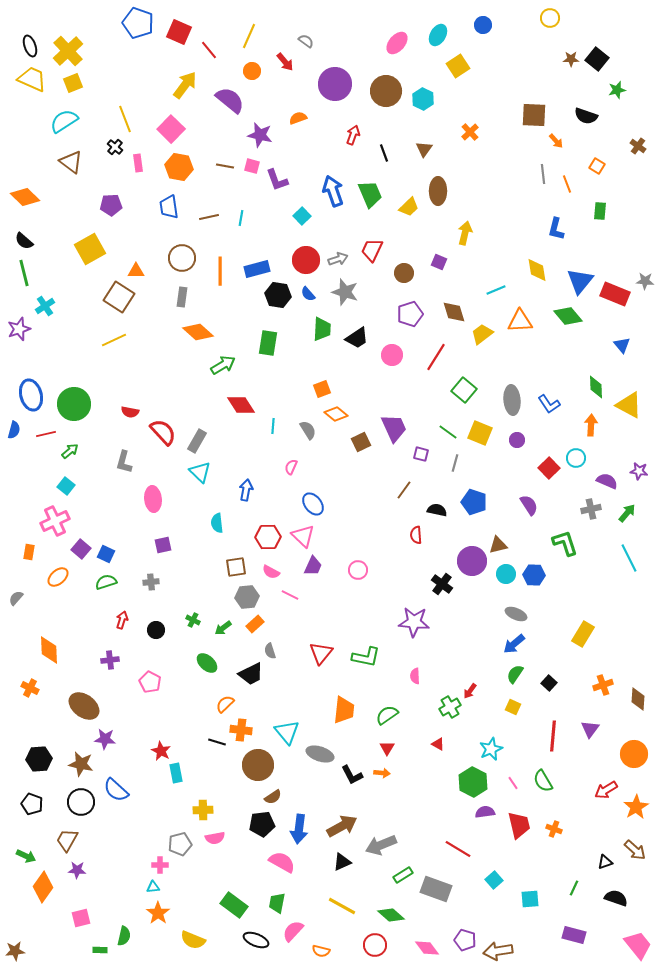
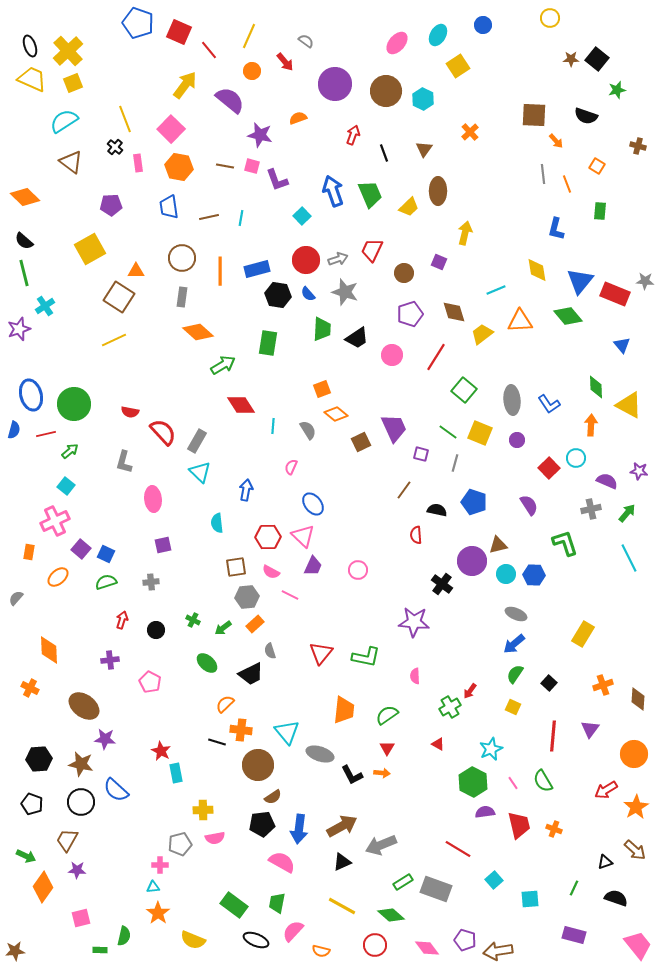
brown cross at (638, 146): rotated 21 degrees counterclockwise
green rectangle at (403, 875): moved 7 px down
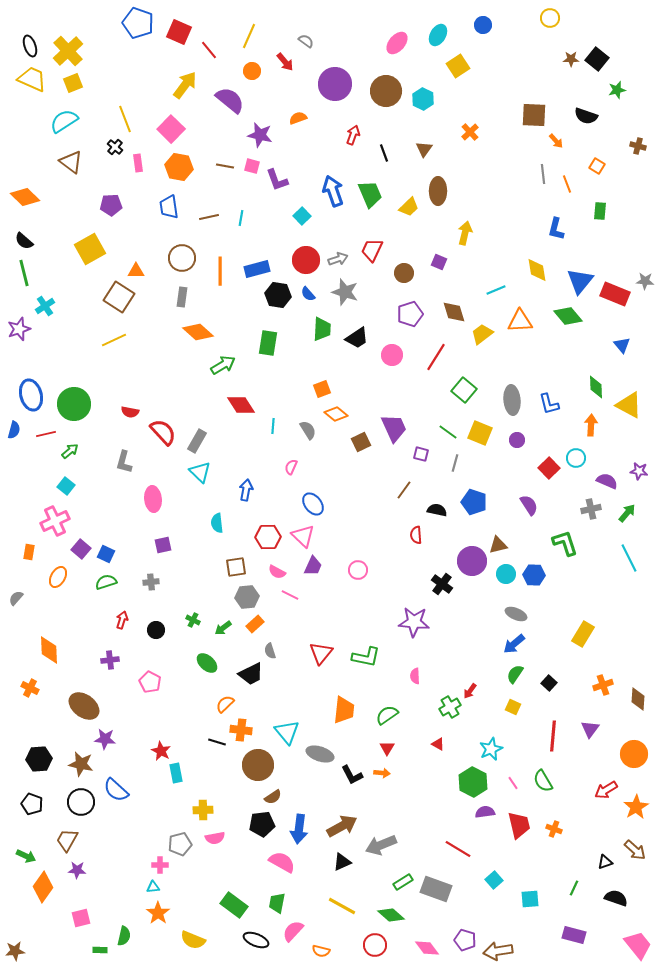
blue L-shape at (549, 404): rotated 20 degrees clockwise
pink semicircle at (271, 572): moved 6 px right
orange ellipse at (58, 577): rotated 20 degrees counterclockwise
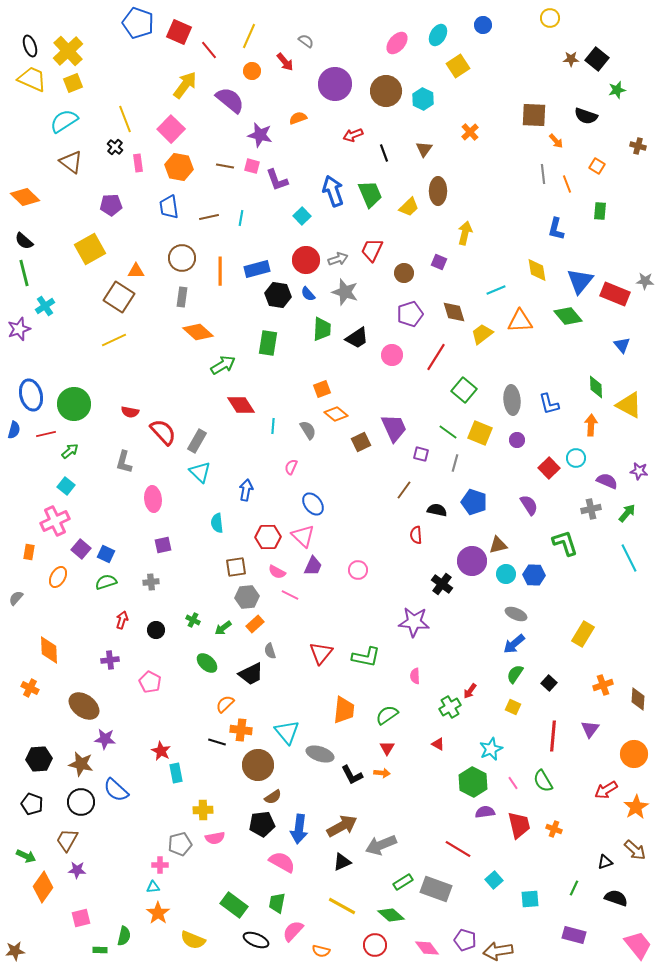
red arrow at (353, 135): rotated 132 degrees counterclockwise
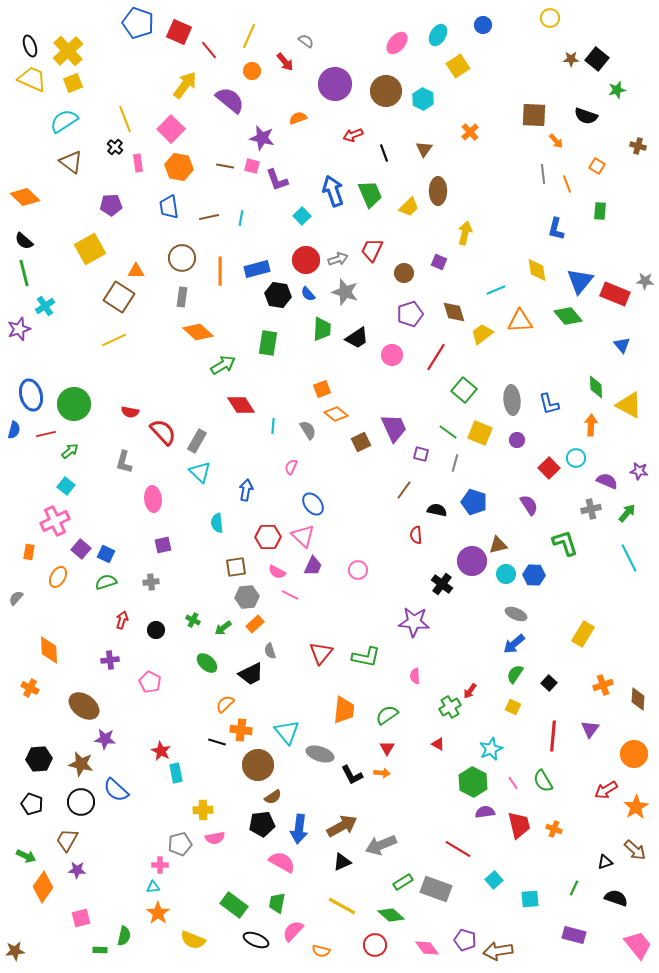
purple star at (260, 135): moved 2 px right, 3 px down
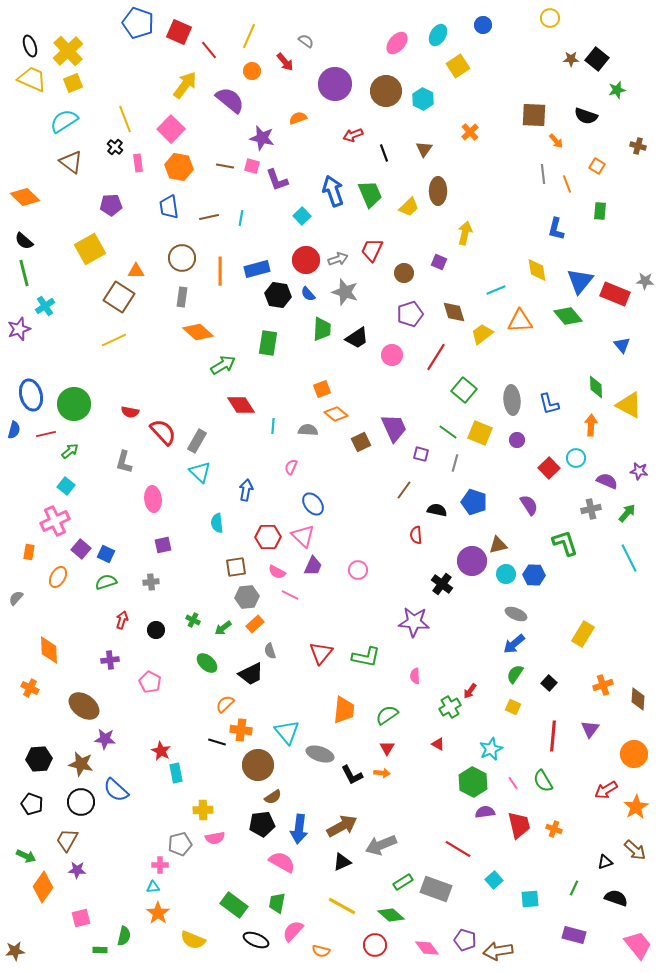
gray semicircle at (308, 430): rotated 54 degrees counterclockwise
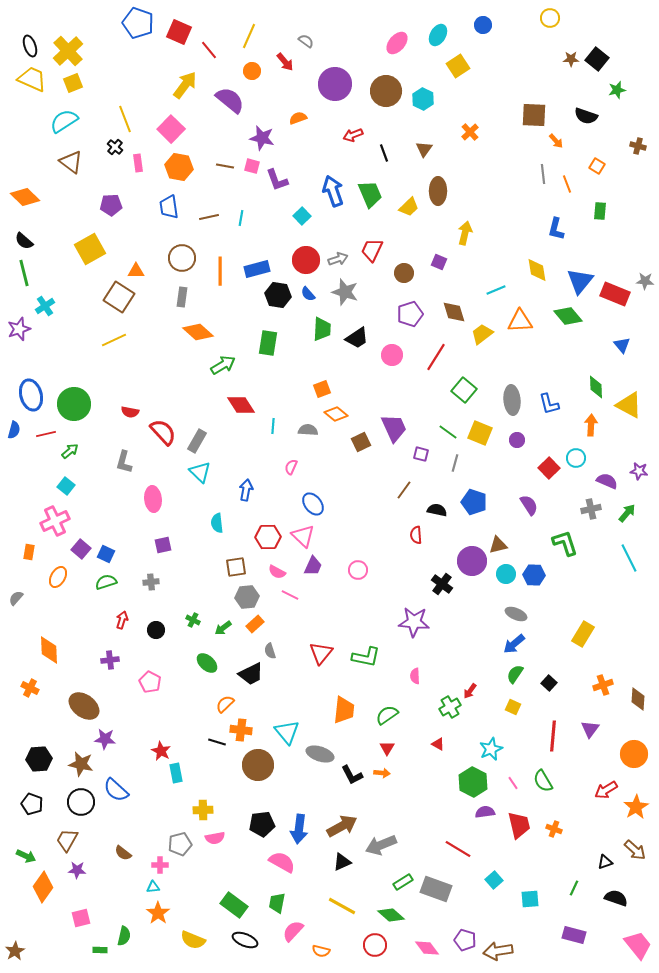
brown semicircle at (273, 797): moved 150 px left, 56 px down; rotated 72 degrees clockwise
black ellipse at (256, 940): moved 11 px left
brown star at (15, 951): rotated 24 degrees counterclockwise
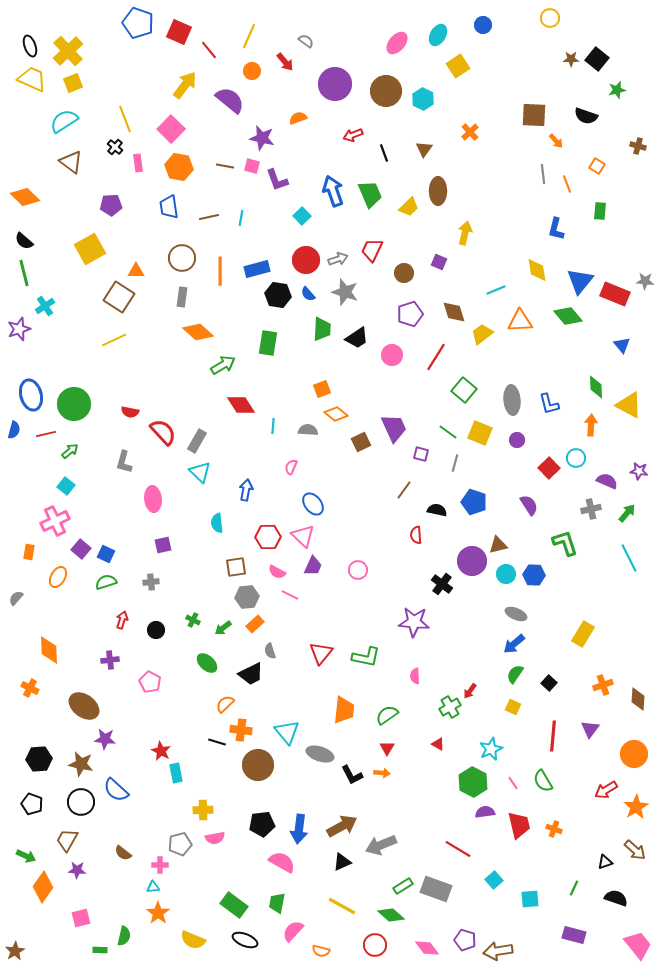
green rectangle at (403, 882): moved 4 px down
